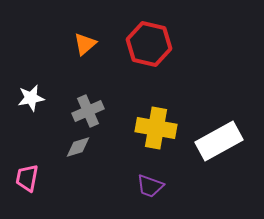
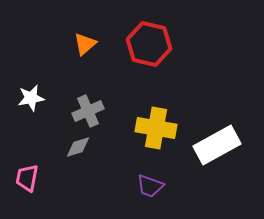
white rectangle: moved 2 px left, 4 px down
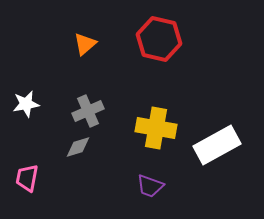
red hexagon: moved 10 px right, 5 px up
white star: moved 5 px left, 6 px down
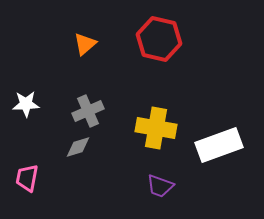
white star: rotated 8 degrees clockwise
white rectangle: moved 2 px right; rotated 9 degrees clockwise
purple trapezoid: moved 10 px right
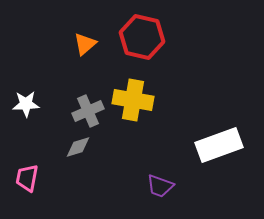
red hexagon: moved 17 px left, 2 px up
yellow cross: moved 23 px left, 28 px up
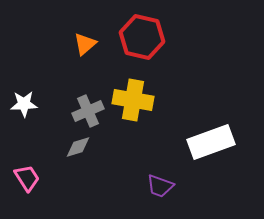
white star: moved 2 px left
white rectangle: moved 8 px left, 3 px up
pink trapezoid: rotated 136 degrees clockwise
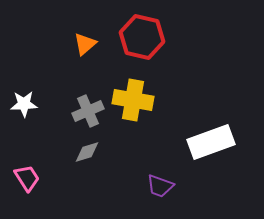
gray diamond: moved 9 px right, 5 px down
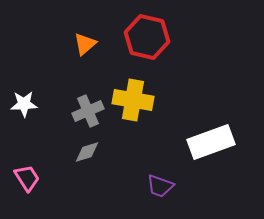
red hexagon: moved 5 px right
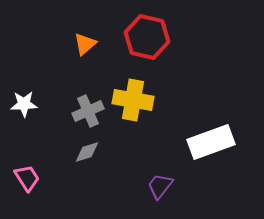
purple trapezoid: rotated 108 degrees clockwise
